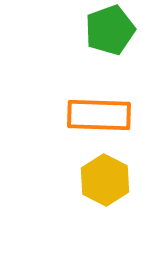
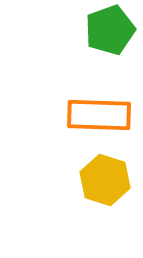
yellow hexagon: rotated 9 degrees counterclockwise
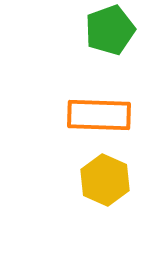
yellow hexagon: rotated 6 degrees clockwise
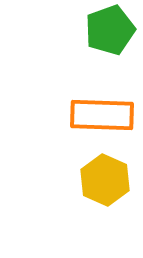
orange rectangle: moved 3 px right
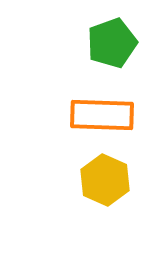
green pentagon: moved 2 px right, 13 px down
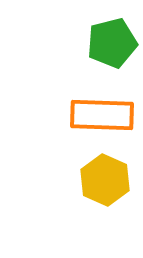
green pentagon: rotated 6 degrees clockwise
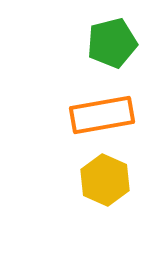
orange rectangle: rotated 12 degrees counterclockwise
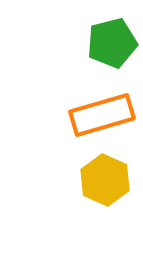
orange rectangle: rotated 6 degrees counterclockwise
